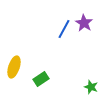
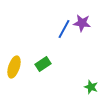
purple star: moved 2 px left; rotated 24 degrees counterclockwise
green rectangle: moved 2 px right, 15 px up
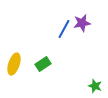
purple star: rotated 18 degrees counterclockwise
yellow ellipse: moved 3 px up
green star: moved 4 px right, 1 px up
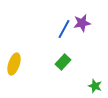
green rectangle: moved 20 px right, 2 px up; rotated 14 degrees counterclockwise
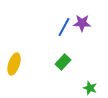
purple star: rotated 12 degrees clockwise
blue line: moved 2 px up
green star: moved 5 px left, 2 px down
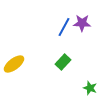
yellow ellipse: rotated 35 degrees clockwise
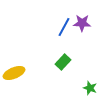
yellow ellipse: moved 9 px down; rotated 15 degrees clockwise
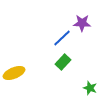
blue line: moved 2 px left, 11 px down; rotated 18 degrees clockwise
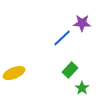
green rectangle: moved 7 px right, 8 px down
green star: moved 8 px left; rotated 16 degrees clockwise
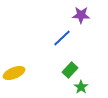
purple star: moved 1 px left, 8 px up
green star: moved 1 px left, 1 px up
